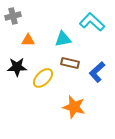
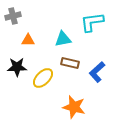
cyan L-shape: rotated 50 degrees counterclockwise
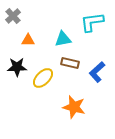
gray cross: rotated 28 degrees counterclockwise
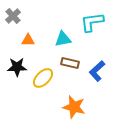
blue L-shape: moved 1 px up
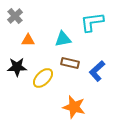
gray cross: moved 2 px right
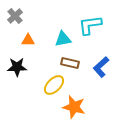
cyan L-shape: moved 2 px left, 3 px down
blue L-shape: moved 4 px right, 4 px up
yellow ellipse: moved 11 px right, 7 px down
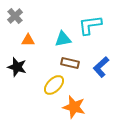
black star: rotated 18 degrees clockwise
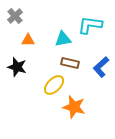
cyan L-shape: rotated 15 degrees clockwise
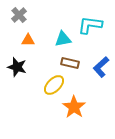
gray cross: moved 4 px right, 1 px up
orange star: rotated 20 degrees clockwise
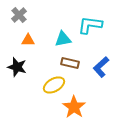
yellow ellipse: rotated 15 degrees clockwise
